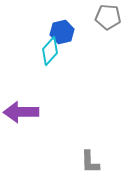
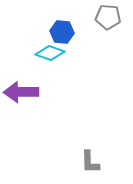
blue hexagon: rotated 20 degrees clockwise
cyan diamond: moved 2 px down; rotated 68 degrees clockwise
purple arrow: moved 20 px up
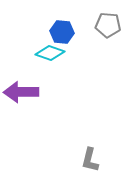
gray pentagon: moved 8 px down
gray L-shape: moved 2 px up; rotated 15 degrees clockwise
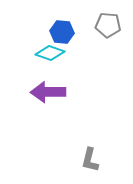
purple arrow: moved 27 px right
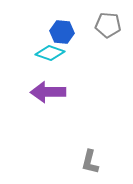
gray L-shape: moved 2 px down
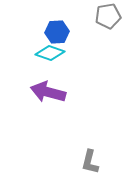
gray pentagon: moved 9 px up; rotated 15 degrees counterclockwise
blue hexagon: moved 5 px left; rotated 10 degrees counterclockwise
purple arrow: rotated 16 degrees clockwise
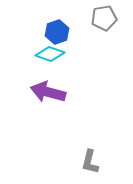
gray pentagon: moved 4 px left, 2 px down
blue hexagon: rotated 15 degrees counterclockwise
cyan diamond: moved 1 px down
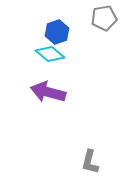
cyan diamond: rotated 20 degrees clockwise
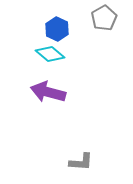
gray pentagon: rotated 20 degrees counterclockwise
blue hexagon: moved 3 px up; rotated 15 degrees counterclockwise
gray L-shape: moved 9 px left; rotated 100 degrees counterclockwise
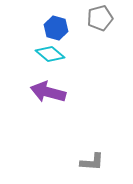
gray pentagon: moved 4 px left; rotated 15 degrees clockwise
blue hexagon: moved 1 px left, 1 px up; rotated 10 degrees counterclockwise
gray L-shape: moved 11 px right
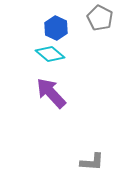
gray pentagon: rotated 30 degrees counterclockwise
blue hexagon: rotated 10 degrees clockwise
purple arrow: moved 3 px right, 1 px down; rotated 32 degrees clockwise
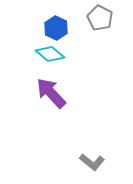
gray L-shape: rotated 35 degrees clockwise
